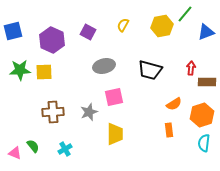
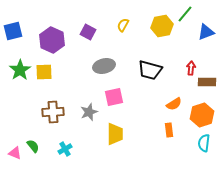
green star: rotated 30 degrees counterclockwise
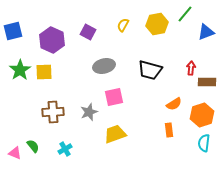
yellow hexagon: moved 5 px left, 2 px up
yellow trapezoid: rotated 110 degrees counterclockwise
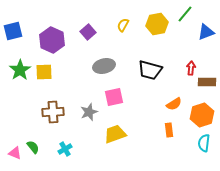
purple square: rotated 21 degrees clockwise
green semicircle: moved 1 px down
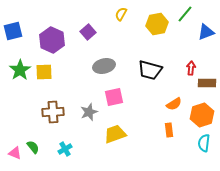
yellow semicircle: moved 2 px left, 11 px up
brown rectangle: moved 1 px down
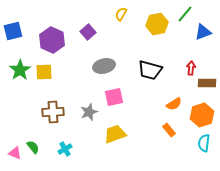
blue triangle: moved 3 px left
orange rectangle: rotated 32 degrees counterclockwise
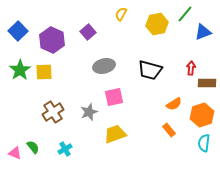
blue square: moved 5 px right; rotated 30 degrees counterclockwise
brown cross: rotated 30 degrees counterclockwise
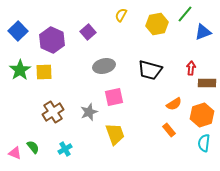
yellow semicircle: moved 1 px down
yellow trapezoid: rotated 90 degrees clockwise
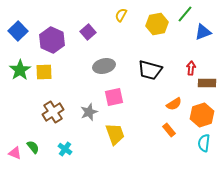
cyan cross: rotated 24 degrees counterclockwise
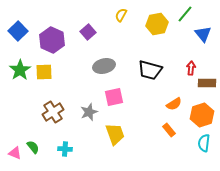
blue triangle: moved 2 px down; rotated 48 degrees counterclockwise
cyan cross: rotated 32 degrees counterclockwise
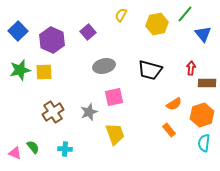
green star: rotated 20 degrees clockwise
